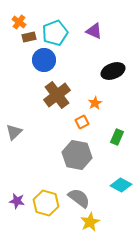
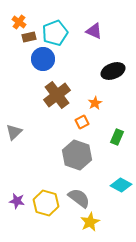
blue circle: moved 1 px left, 1 px up
gray hexagon: rotated 8 degrees clockwise
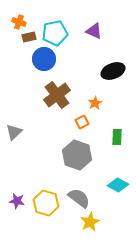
orange cross: rotated 16 degrees counterclockwise
cyan pentagon: rotated 10 degrees clockwise
blue circle: moved 1 px right
green rectangle: rotated 21 degrees counterclockwise
cyan diamond: moved 3 px left
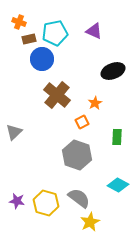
brown rectangle: moved 2 px down
blue circle: moved 2 px left
brown cross: rotated 12 degrees counterclockwise
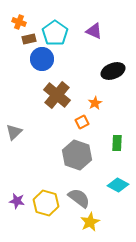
cyan pentagon: rotated 25 degrees counterclockwise
green rectangle: moved 6 px down
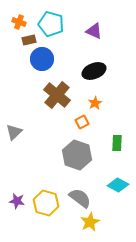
cyan pentagon: moved 4 px left, 9 px up; rotated 20 degrees counterclockwise
brown rectangle: moved 1 px down
black ellipse: moved 19 px left
gray semicircle: moved 1 px right
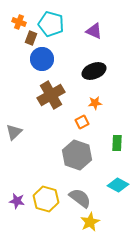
brown rectangle: moved 2 px right, 2 px up; rotated 56 degrees counterclockwise
brown cross: moved 6 px left; rotated 20 degrees clockwise
orange star: rotated 24 degrees clockwise
yellow hexagon: moved 4 px up
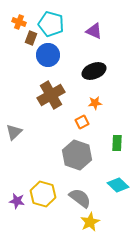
blue circle: moved 6 px right, 4 px up
cyan diamond: rotated 15 degrees clockwise
yellow hexagon: moved 3 px left, 5 px up
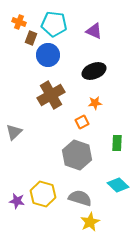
cyan pentagon: moved 3 px right; rotated 10 degrees counterclockwise
gray semicircle: rotated 20 degrees counterclockwise
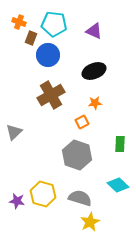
green rectangle: moved 3 px right, 1 px down
